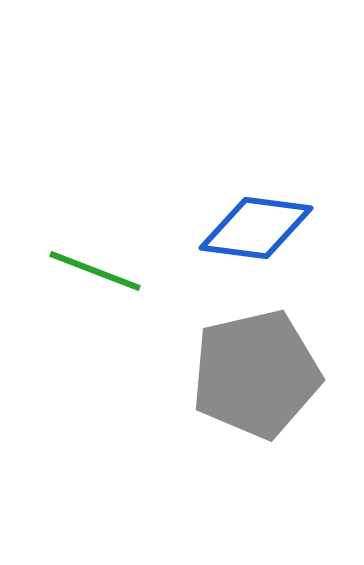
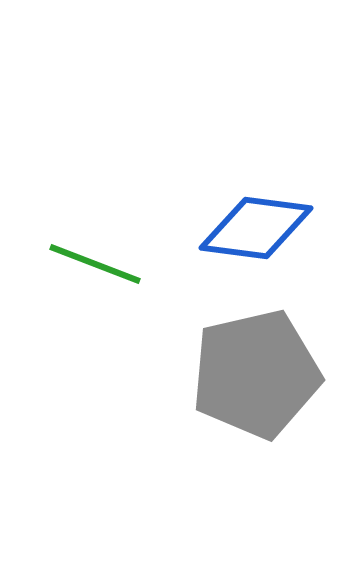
green line: moved 7 px up
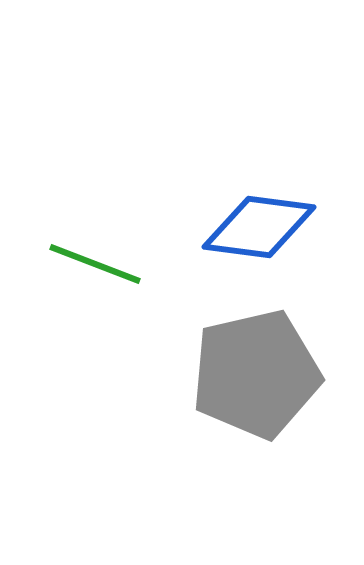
blue diamond: moved 3 px right, 1 px up
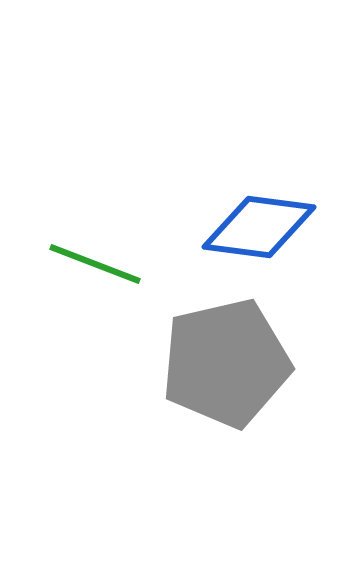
gray pentagon: moved 30 px left, 11 px up
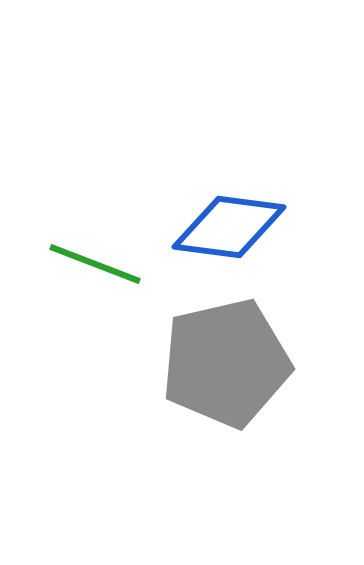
blue diamond: moved 30 px left
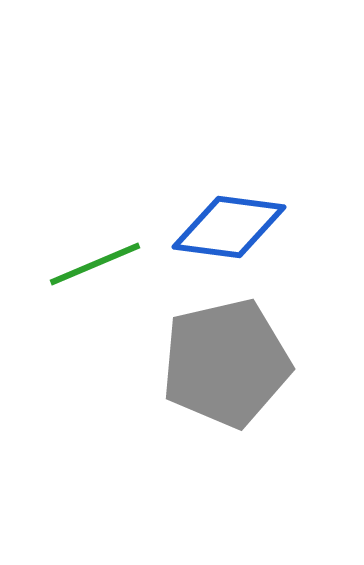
green line: rotated 44 degrees counterclockwise
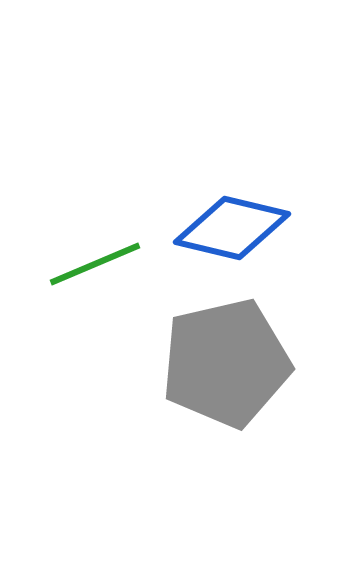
blue diamond: moved 3 px right, 1 px down; rotated 6 degrees clockwise
